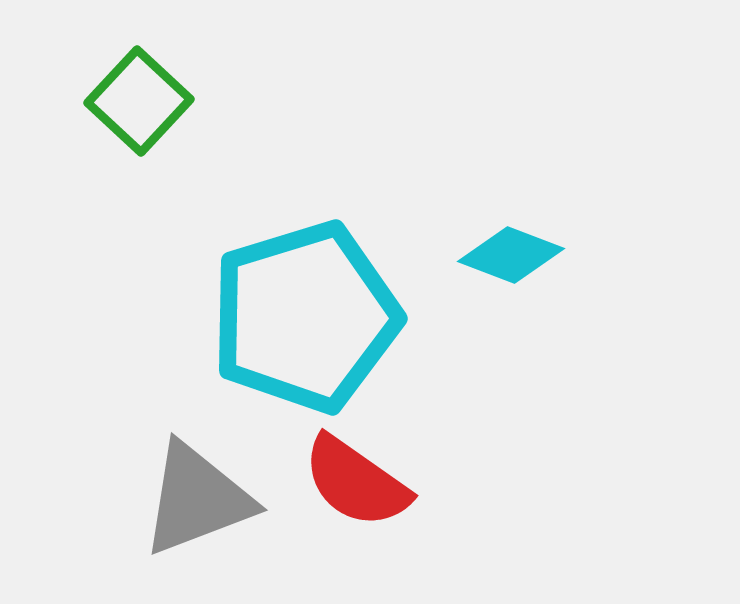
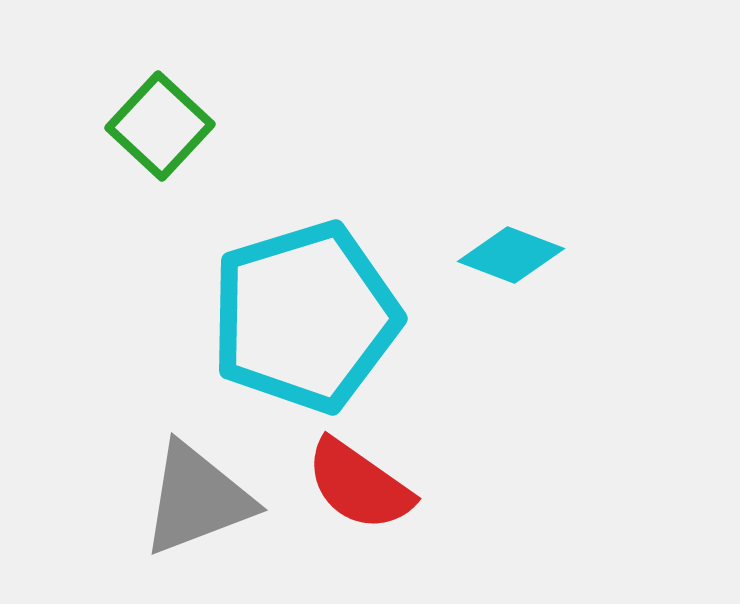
green square: moved 21 px right, 25 px down
red semicircle: moved 3 px right, 3 px down
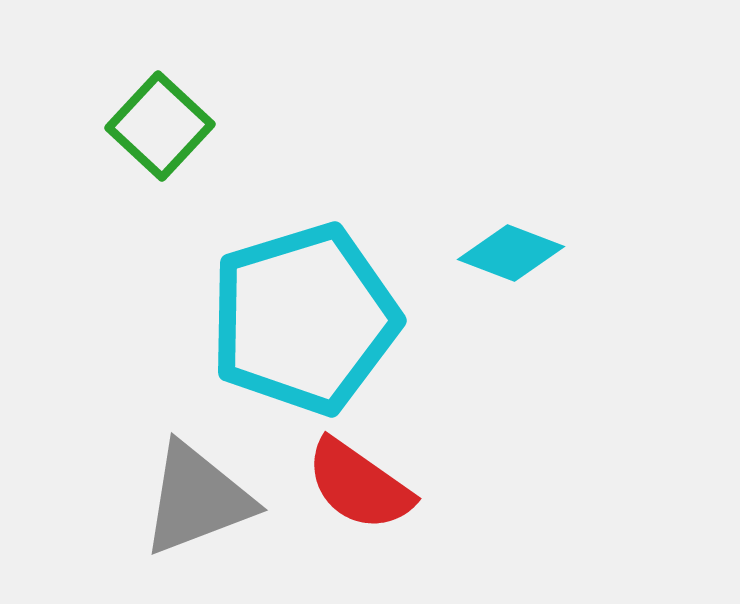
cyan diamond: moved 2 px up
cyan pentagon: moved 1 px left, 2 px down
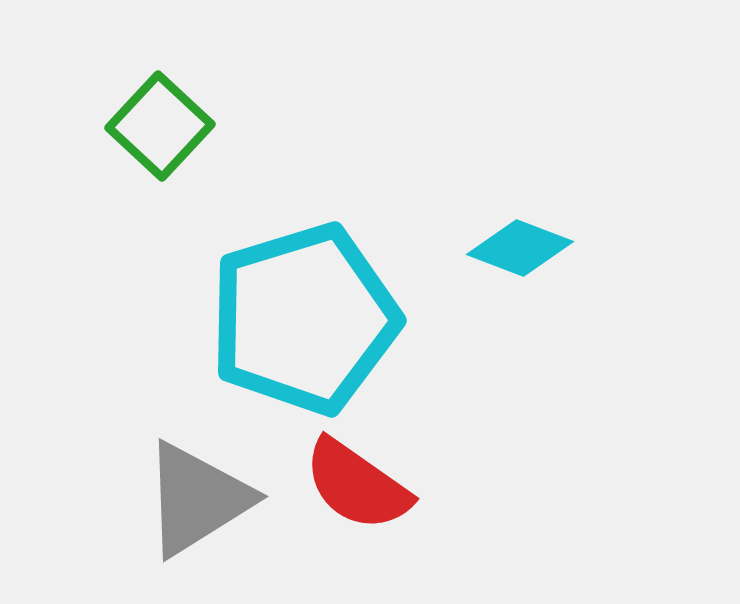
cyan diamond: moved 9 px right, 5 px up
red semicircle: moved 2 px left
gray triangle: rotated 11 degrees counterclockwise
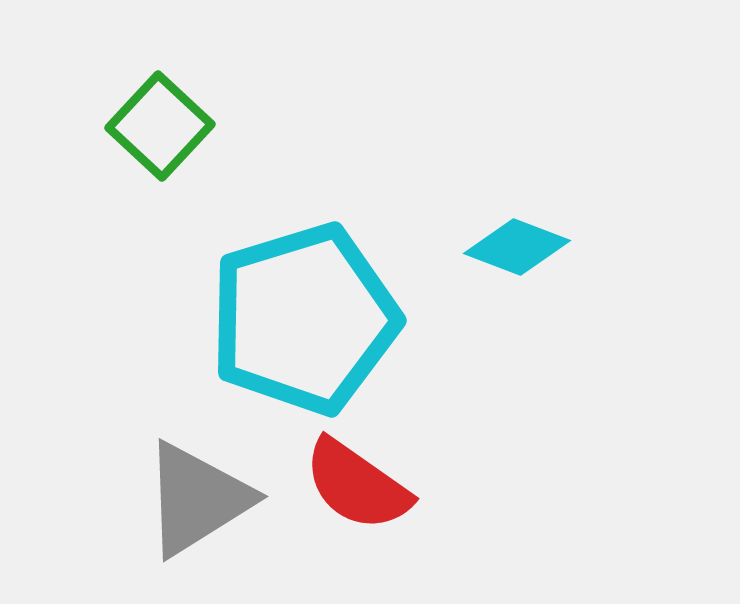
cyan diamond: moved 3 px left, 1 px up
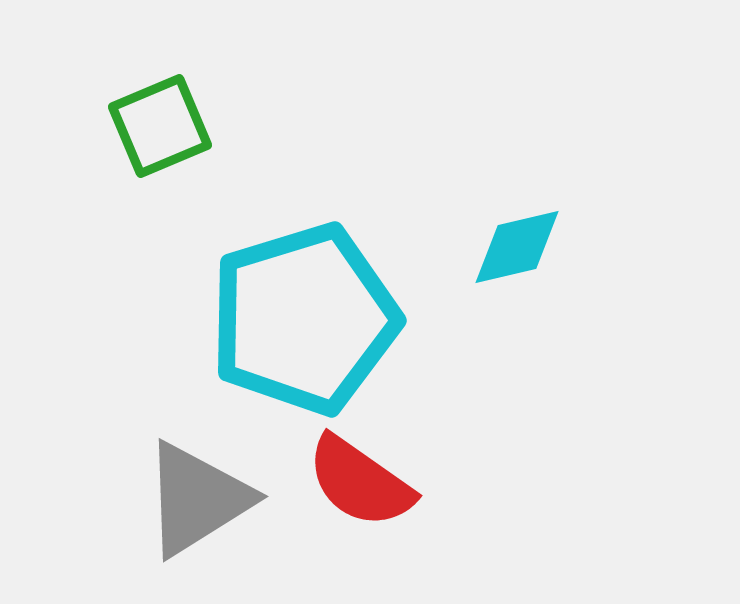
green square: rotated 24 degrees clockwise
cyan diamond: rotated 34 degrees counterclockwise
red semicircle: moved 3 px right, 3 px up
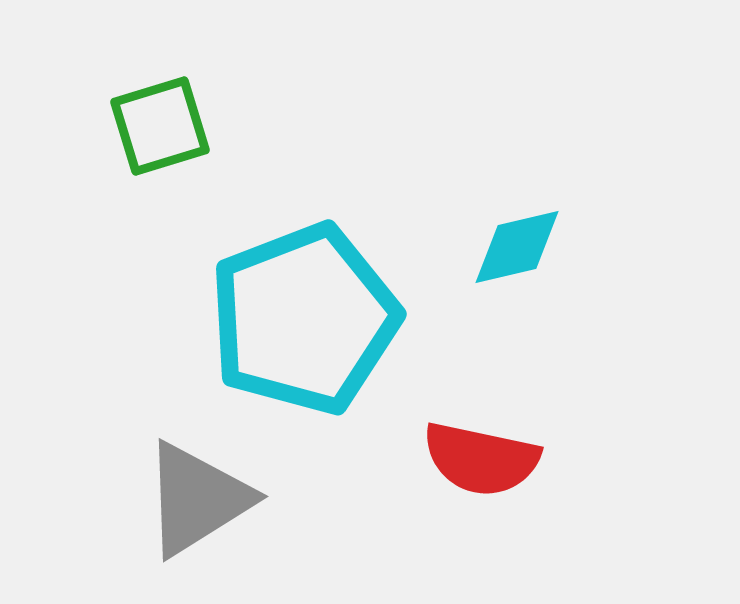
green square: rotated 6 degrees clockwise
cyan pentagon: rotated 4 degrees counterclockwise
red semicircle: moved 121 px right, 23 px up; rotated 23 degrees counterclockwise
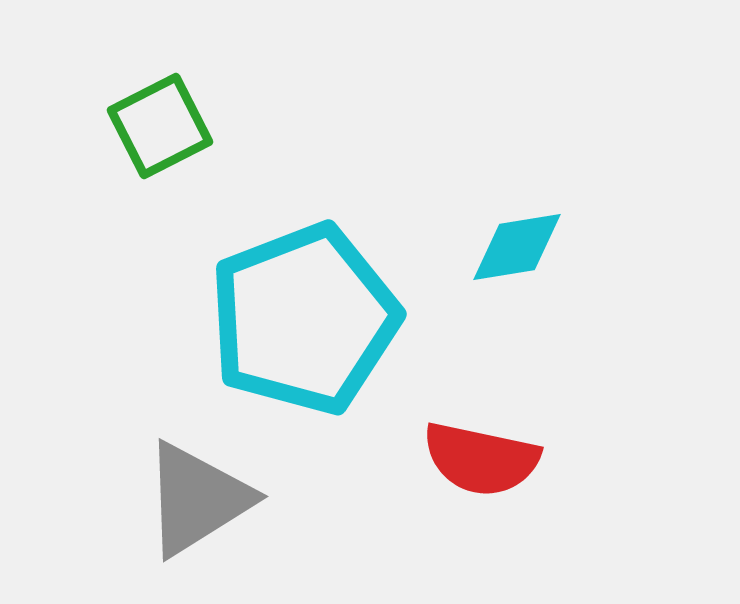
green square: rotated 10 degrees counterclockwise
cyan diamond: rotated 4 degrees clockwise
